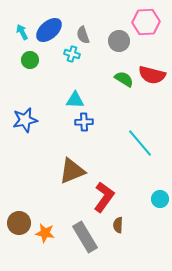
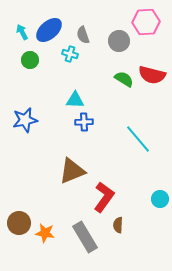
cyan cross: moved 2 px left
cyan line: moved 2 px left, 4 px up
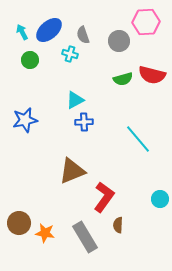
green semicircle: moved 1 px left; rotated 132 degrees clockwise
cyan triangle: rotated 30 degrees counterclockwise
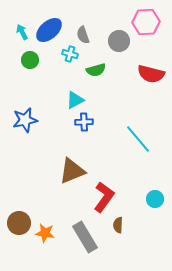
red semicircle: moved 1 px left, 1 px up
green semicircle: moved 27 px left, 9 px up
cyan circle: moved 5 px left
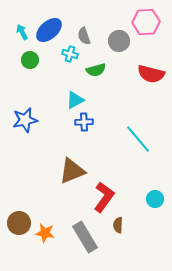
gray semicircle: moved 1 px right, 1 px down
